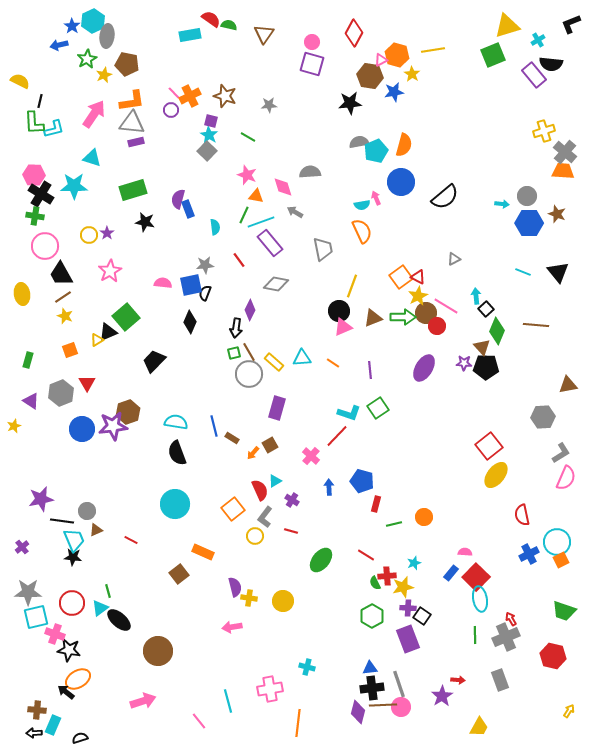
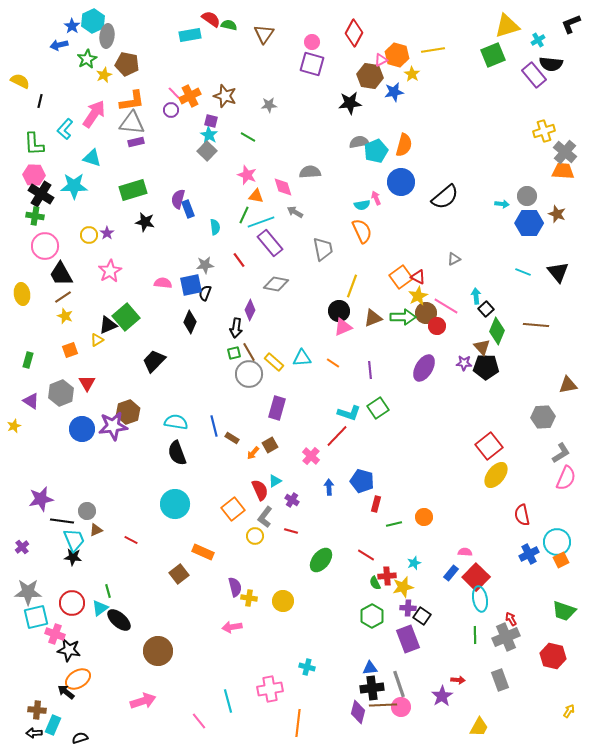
green L-shape at (34, 123): moved 21 px down
cyan L-shape at (54, 129): moved 11 px right; rotated 145 degrees clockwise
black triangle at (108, 332): moved 7 px up
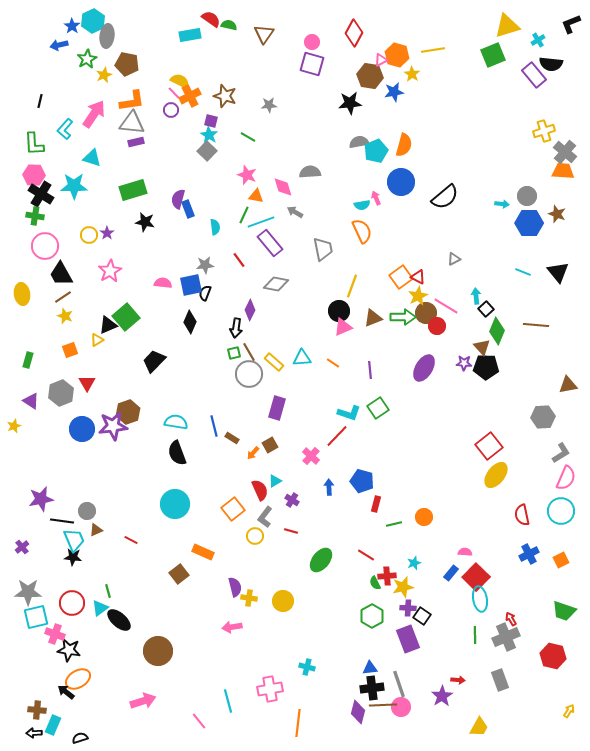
yellow semicircle at (20, 81): moved 160 px right
cyan circle at (557, 542): moved 4 px right, 31 px up
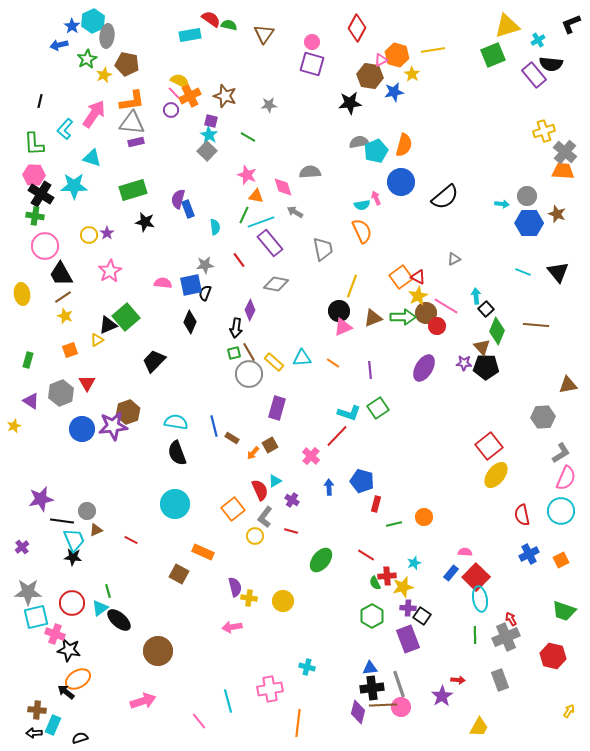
red diamond at (354, 33): moved 3 px right, 5 px up
brown square at (179, 574): rotated 24 degrees counterclockwise
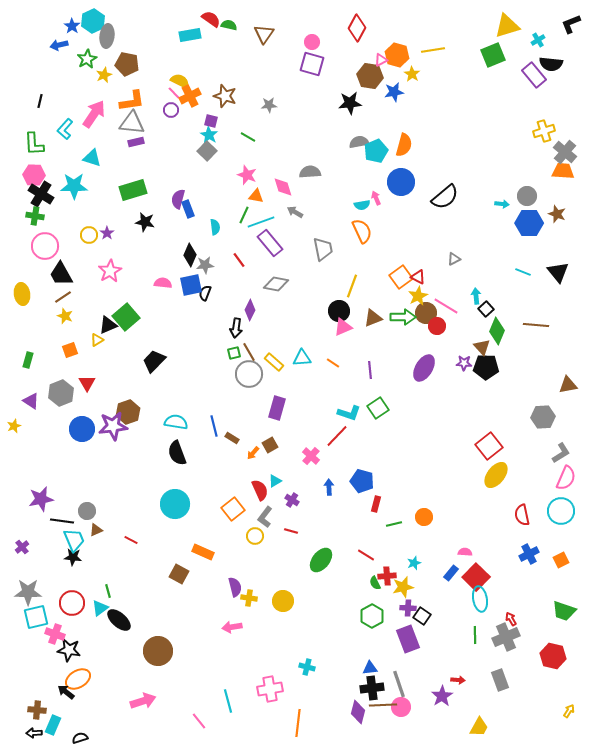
black diamond at (190, 322): moved 67 px up
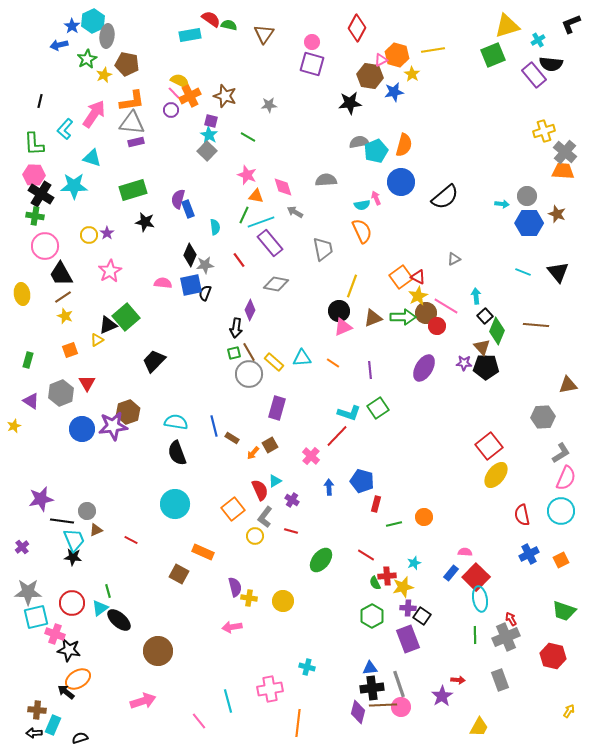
gray semicircle at (310, 172): moved 16 px right, 8 px down
black square at (486, 309): moved 1 px left, 7 px down
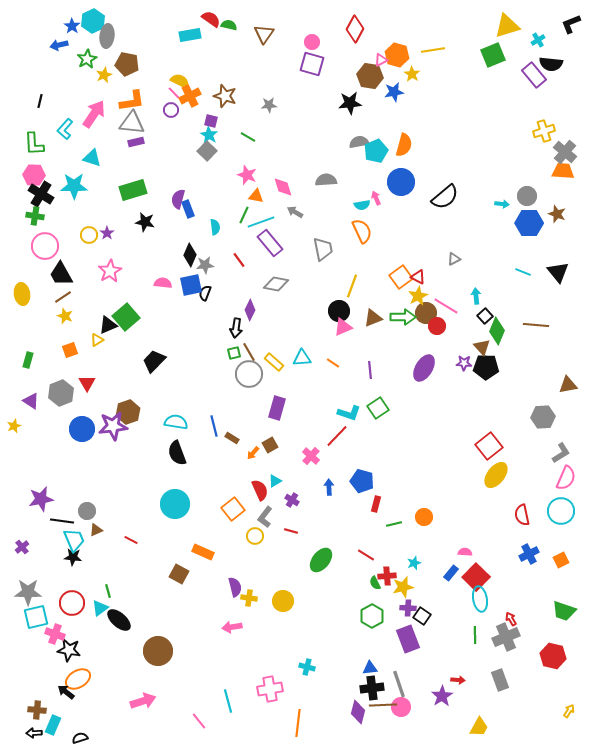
red diamond at (357, 28): moved 2 px left, 1 px down
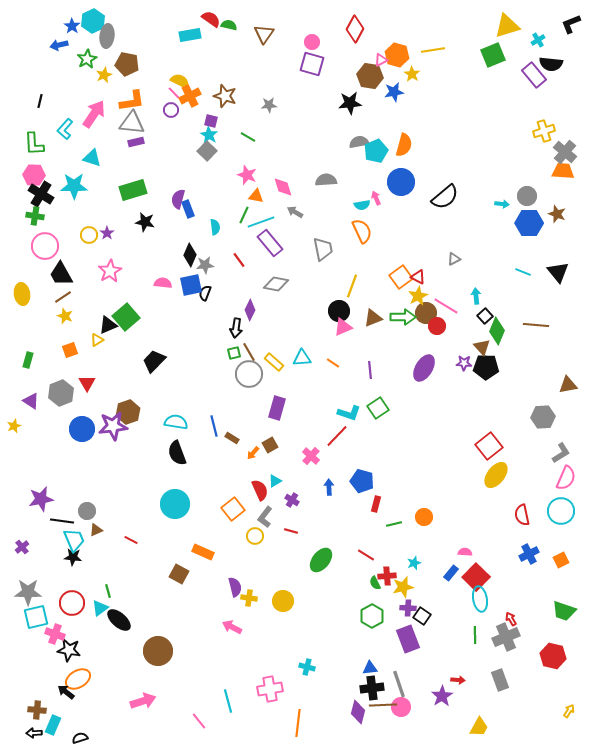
pink arrow at (232, 627): rotated 36 degrees clockwise
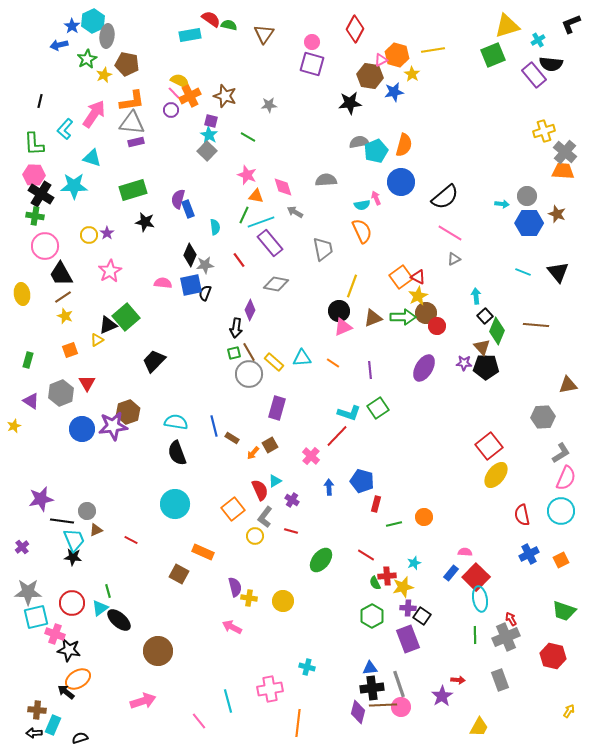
pink line at (446, 306): moved 4 px right, 73 px up
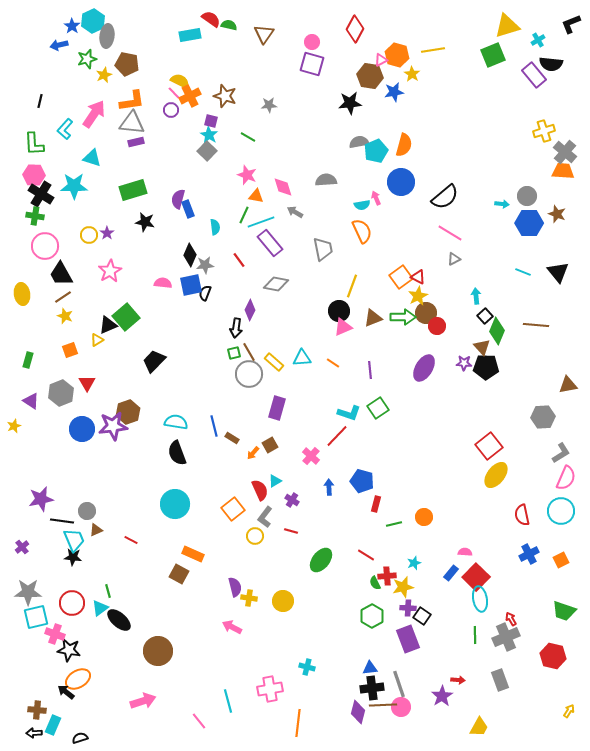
green star at (87, 59): rotated 12 degrees clockwise
orange rectangle at (203, 552): moved 10 px left, 2 px down
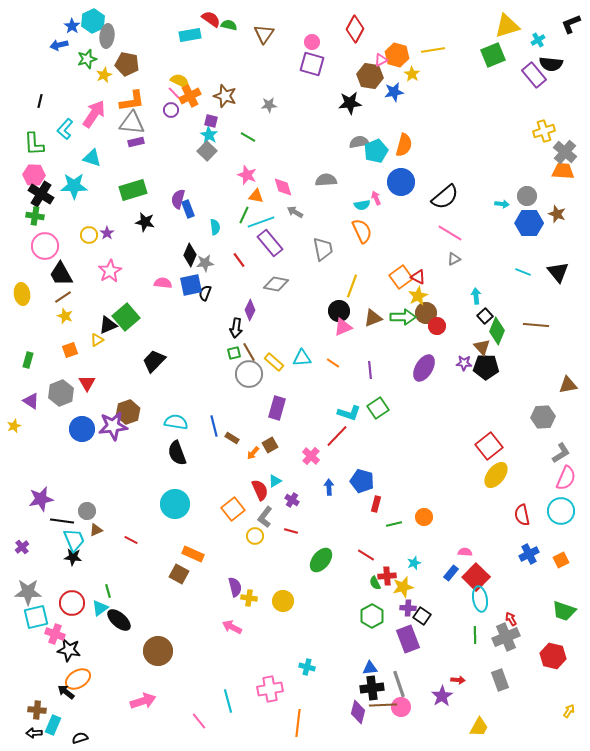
gray star at (205, 265): moved 2 px up
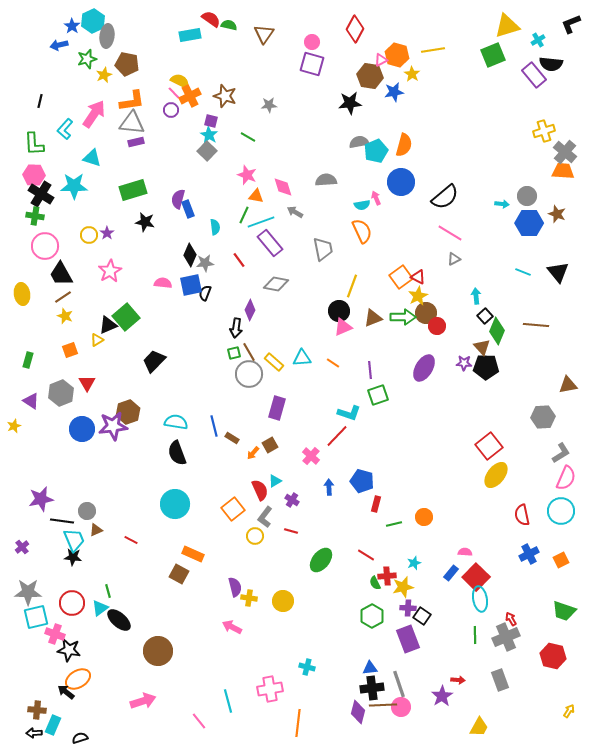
green square at (378, 408): moved 13 px up; rotated 15 degrees clockwise
